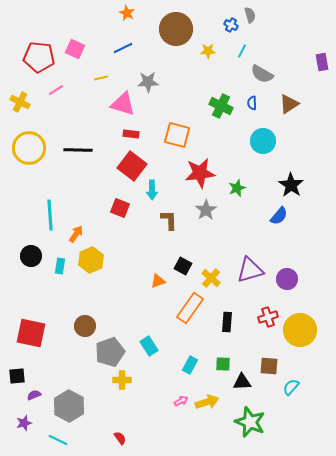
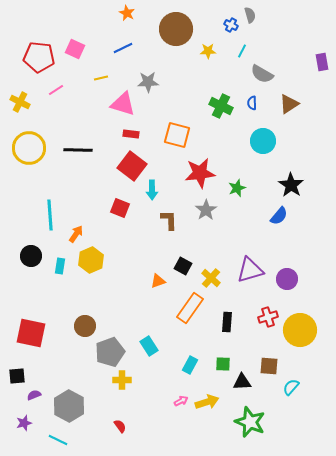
red semicircle at (120, 438): moved 12 px up
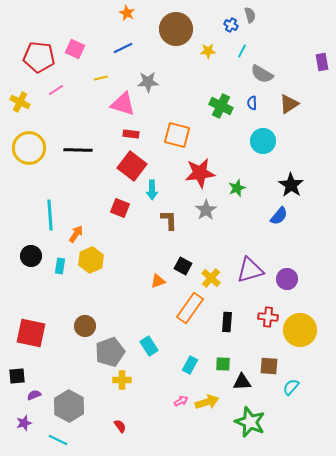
red cross at (268, 317): rotated 24 degrees clockwise
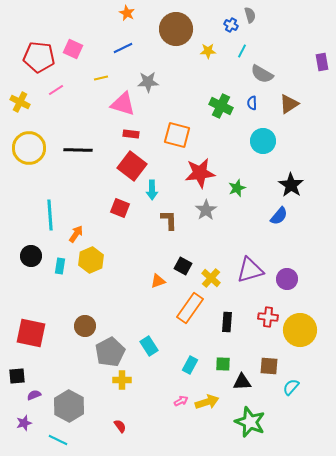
pink square at (75, 49): moved 2 px left
gray pentagon at (110, 352): rotated 8 degrees counterclockwise
